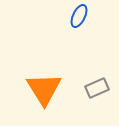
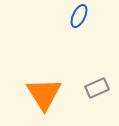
orange triangle: moved 5 px down
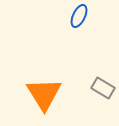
gray rectangle: moved 6 px right; rotated 55 degrees clockwise
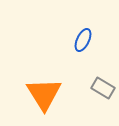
blue ellipse: moved 4 px right, 24 px down
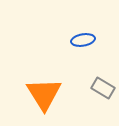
blue ellipse: rotated 55 degrees clockwise
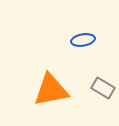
orange triangle: moved 7 px right, 4 px up; rotated 51 degrees clockwise
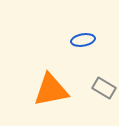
gray rectangle: moved 1 px right
